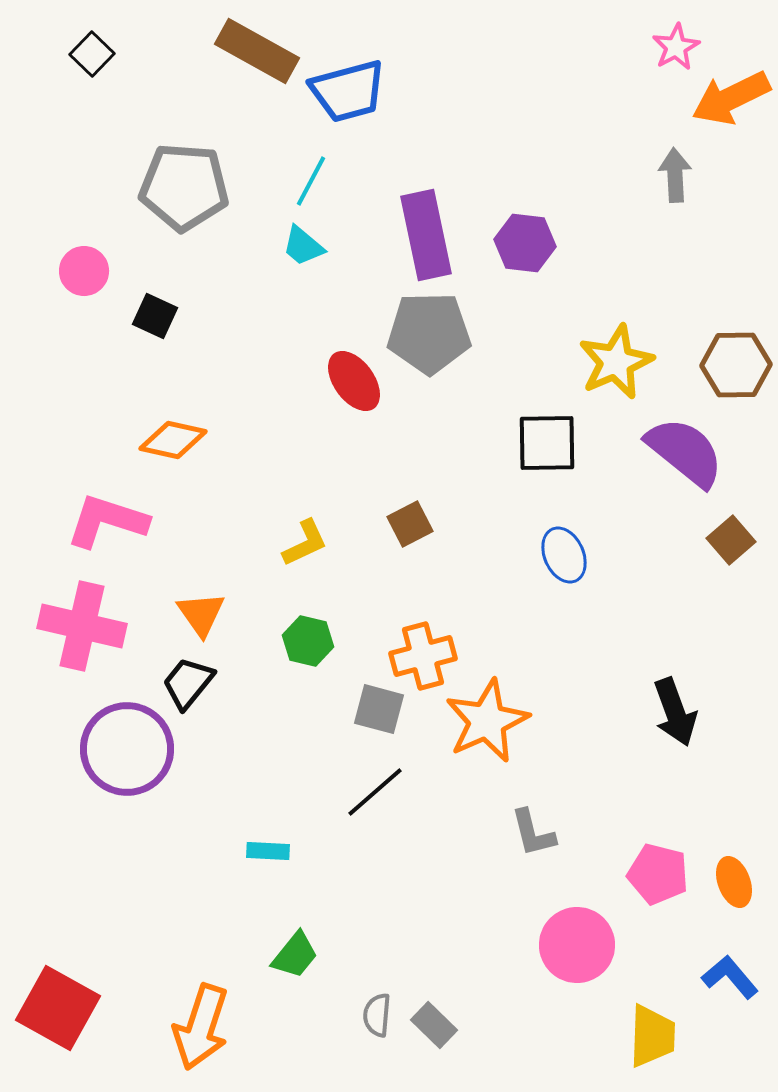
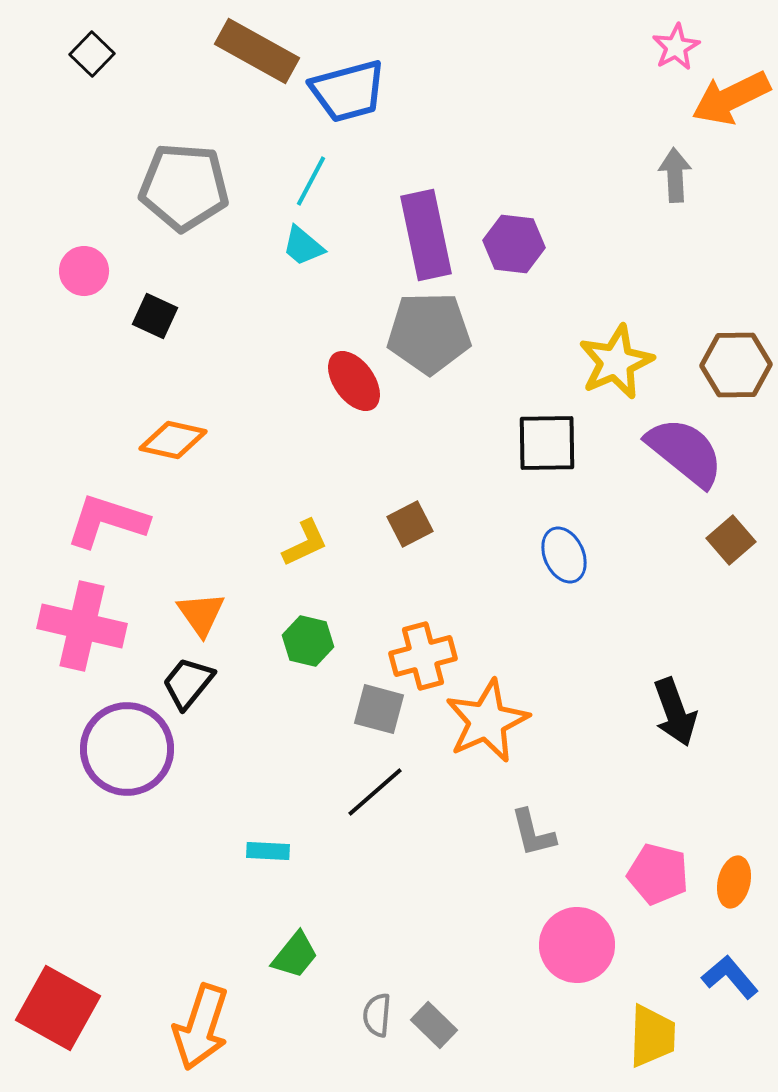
purple hexagon at (525, 243): moved 11 px left, 1 px down
orange ellipse at (734, 882): rotated 33 degrees clockwise
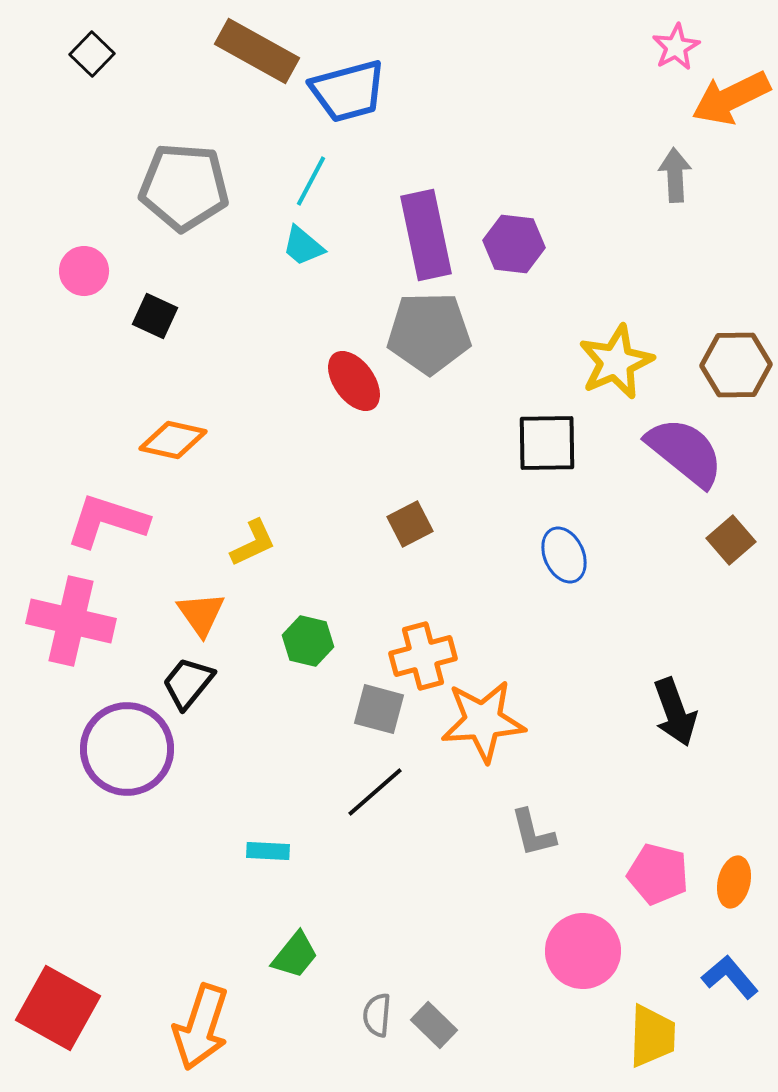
yellow L-shape at (305, 543): moved 52 px left
pink cross at (82, 626): moved 11 px left, 5 px up
orange star at (487, 721): moved 4 px left; rotated 20 degrees clockwise
pink circle at (577, 945): moved 6 px right, 6 px down
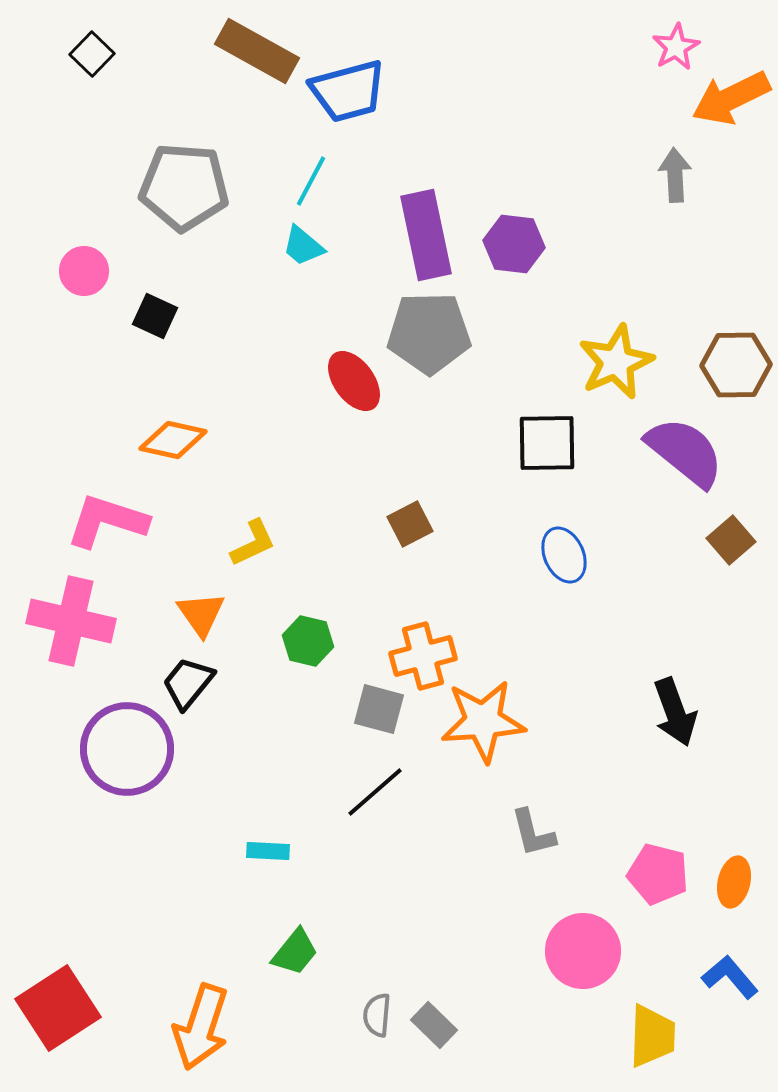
green trapezoid at (295, 955): moved 3 px up
red square at (58, 1008): rotated 28 degrees clockwise
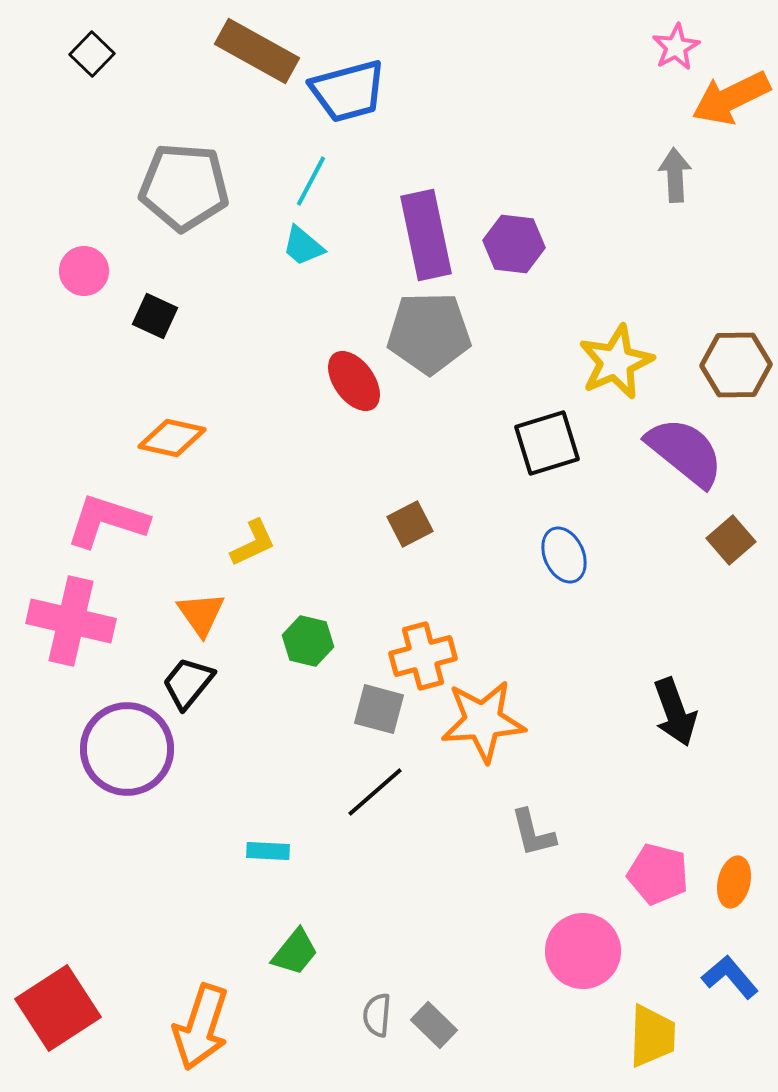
orange diamond at (173, 440): moved 1 px left, 2 px up
black square at (547, 443): rotated 16 degrees counterclockwise
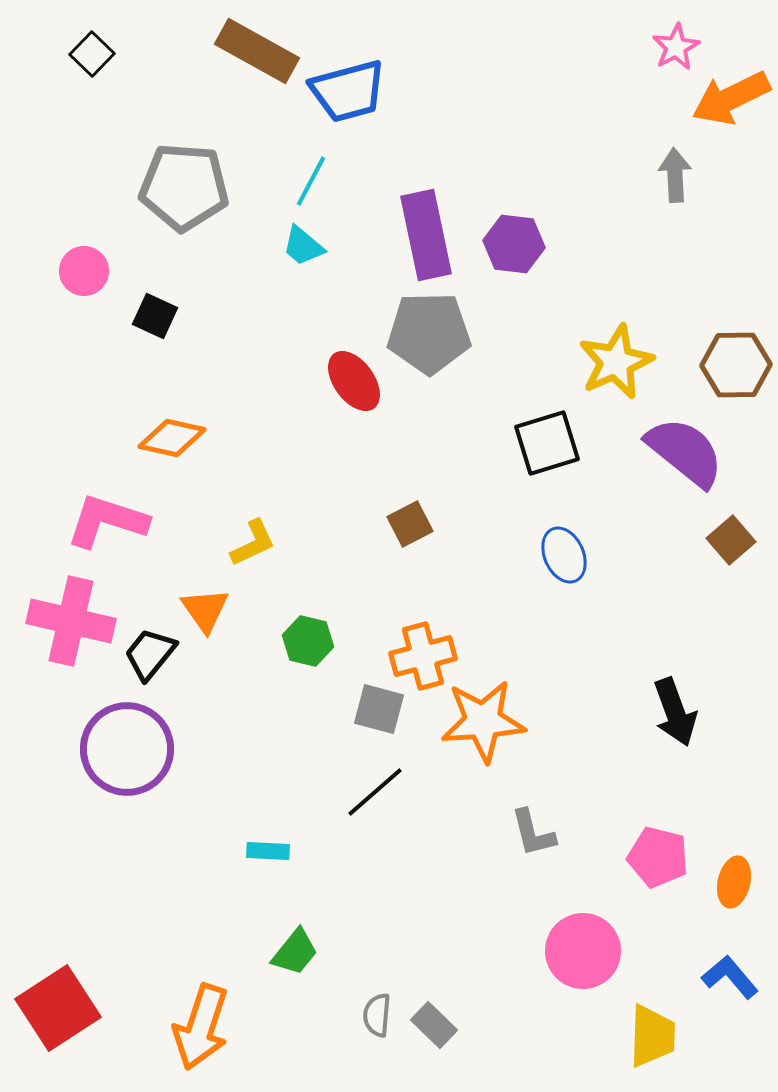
orange triangle at (201, 614): moved 4 px right, 4 px up
black trapezoid at (188, 683): moved 38 px left, 29 px up
pink pentagon at (658, 874): moved 17 px up
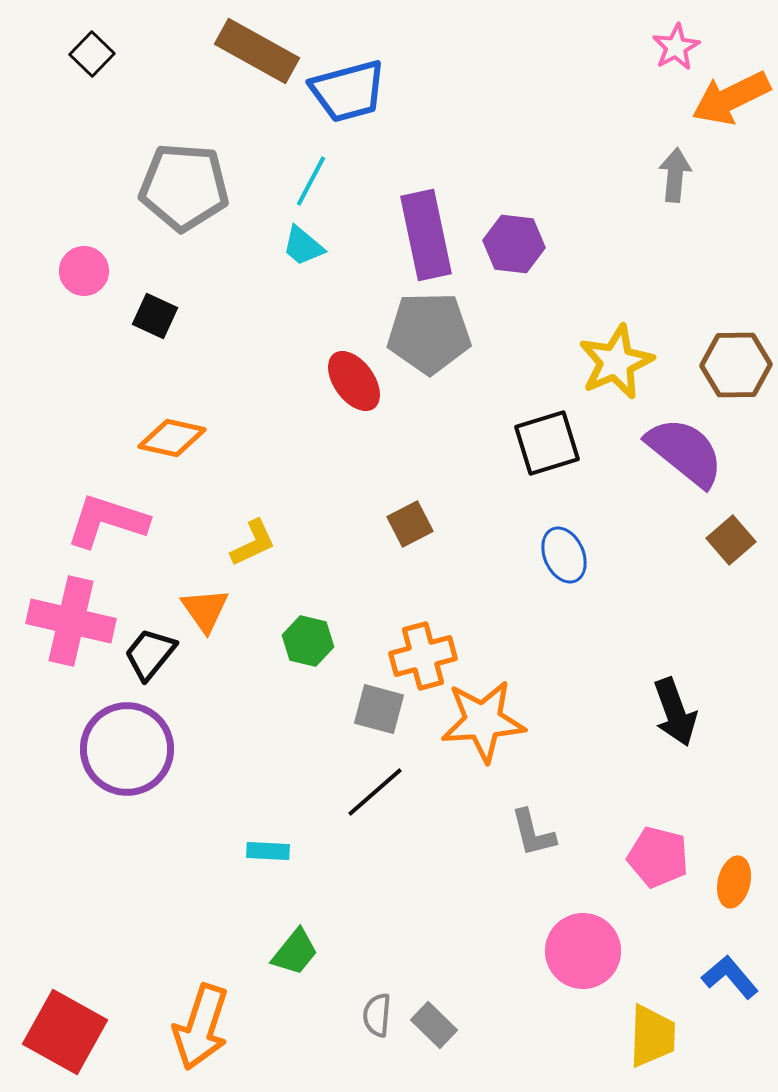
gray arrow at (675, 175): rotated 8 degrees clockwise
red square at (58, 1008): moved 7 px right, 24 px down; rotated 28 degrees counterclockwise
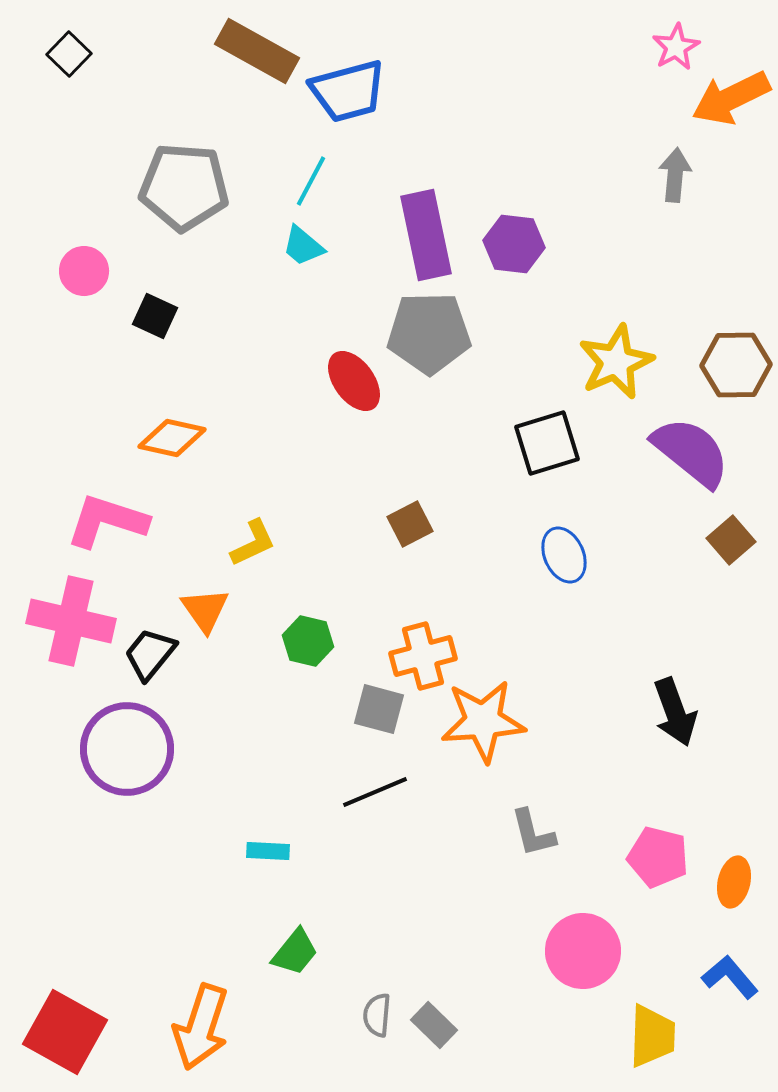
black square at (92, 54): moved 23 px left
purple semicircle at (685, 452): moved 6 px right
black line at (375, 792): rotated 18 degrees clockwise
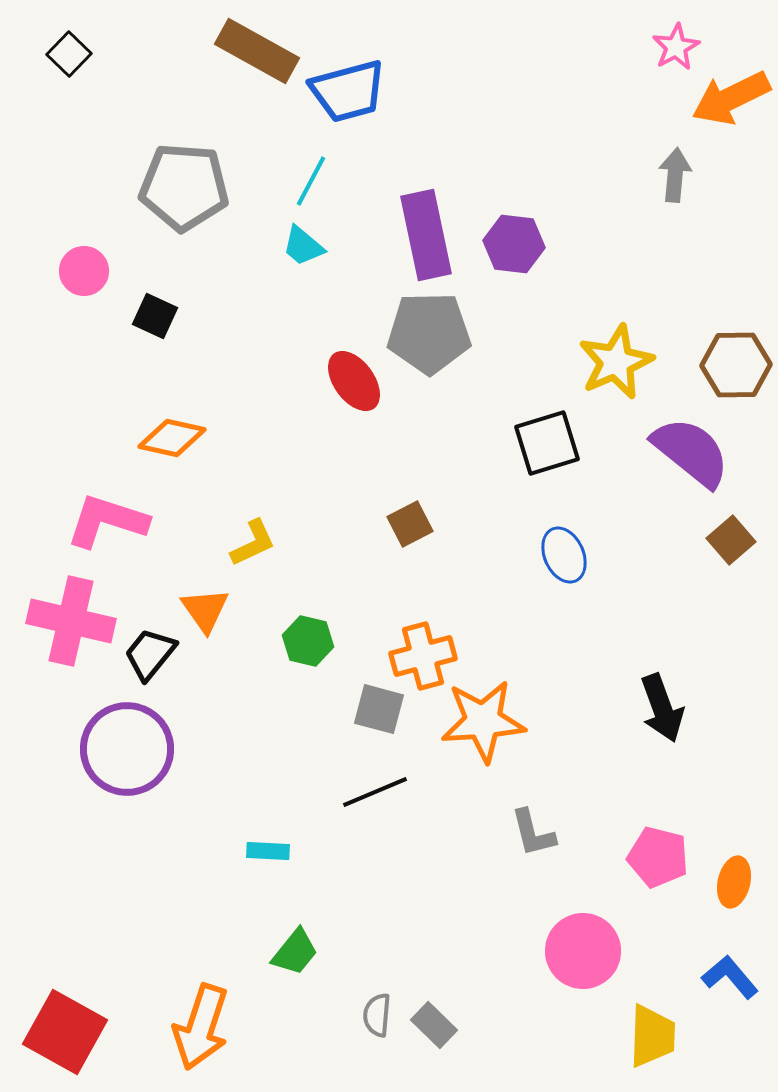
black arrow at (675, 712): moved 13 px left, 4 px up
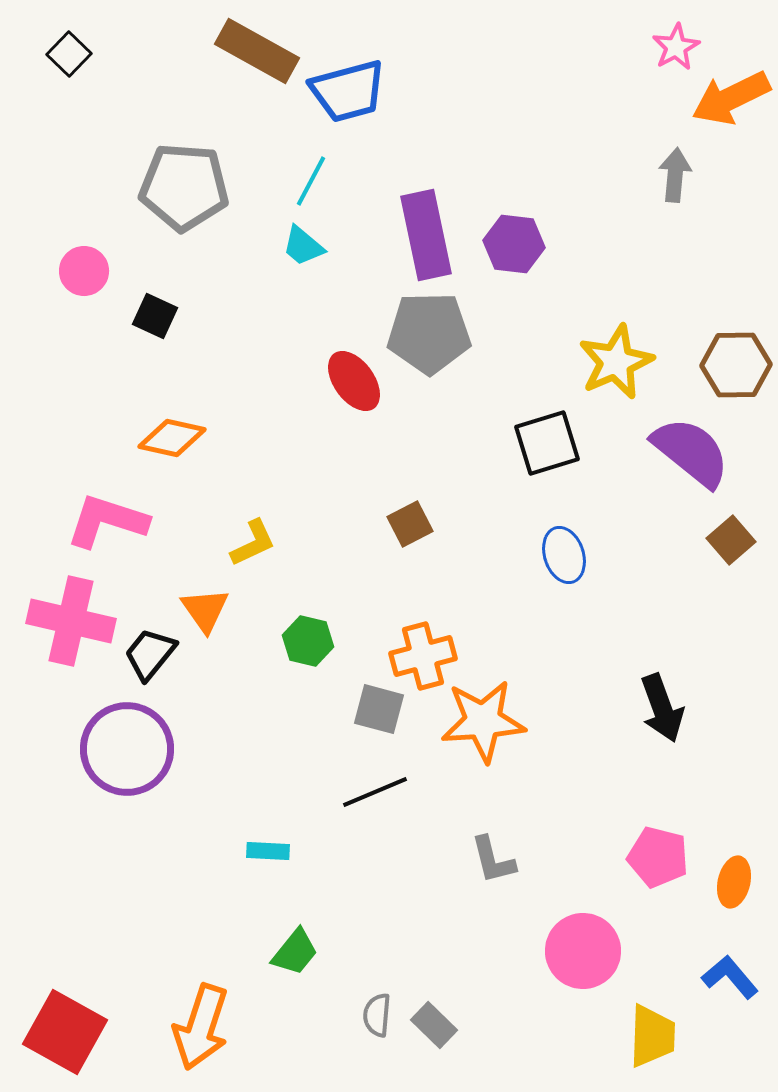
blue ellipse at (564, 555): rotated 6 degrees clockwise
gray L-shape at (533, 833): moved 40 px left, 27 px down
